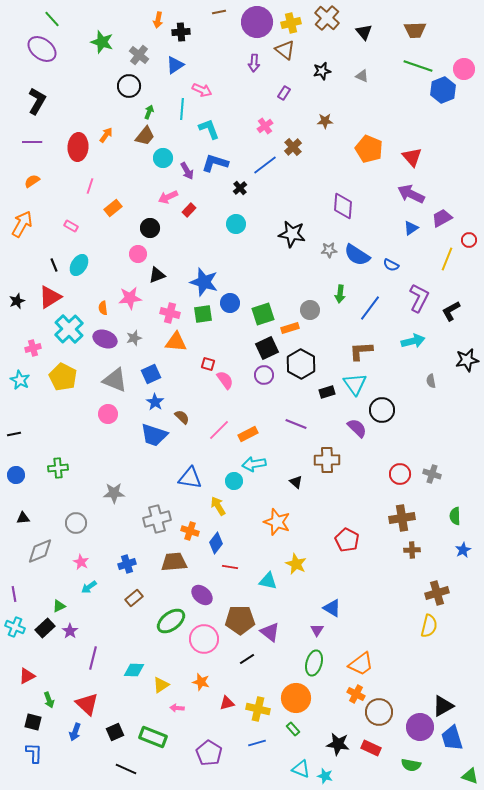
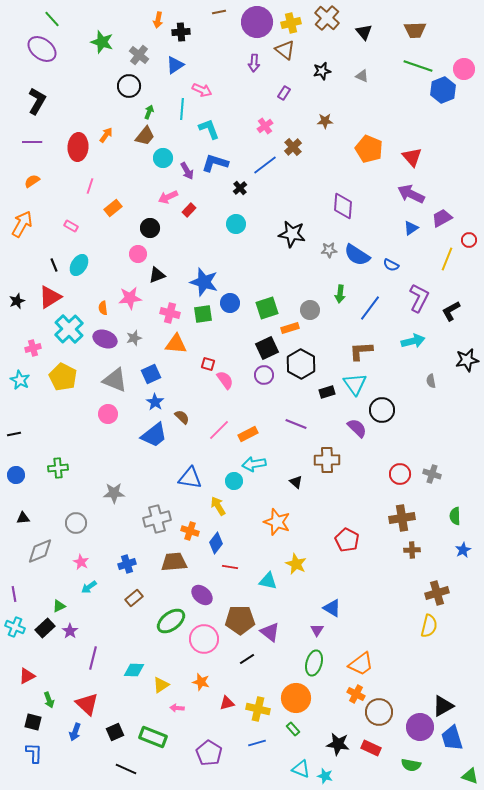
green square at (263, 314): moved 4 px right, 6 px up
orange triangle at (176, 342): moved 2 px down
blue trapezoid at (154, 435): rotated 56 degrees counterclockwise
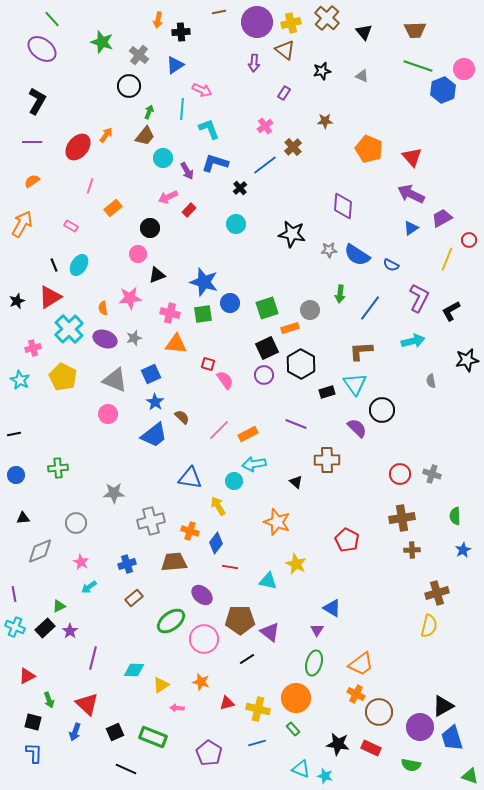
red ellipse at (78, 147): rotated 36 degrees clockwise
gray cross at (157, 519): moved 6 px left, 2 px down
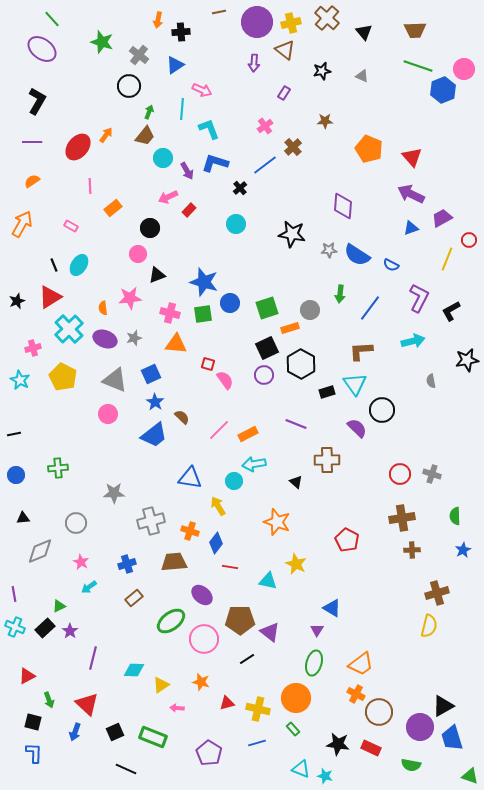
pink line at (90, 186): rotated 21 degrees counterclockwise
blue triangle at (411, 228): rotated 14 degrees clockwise
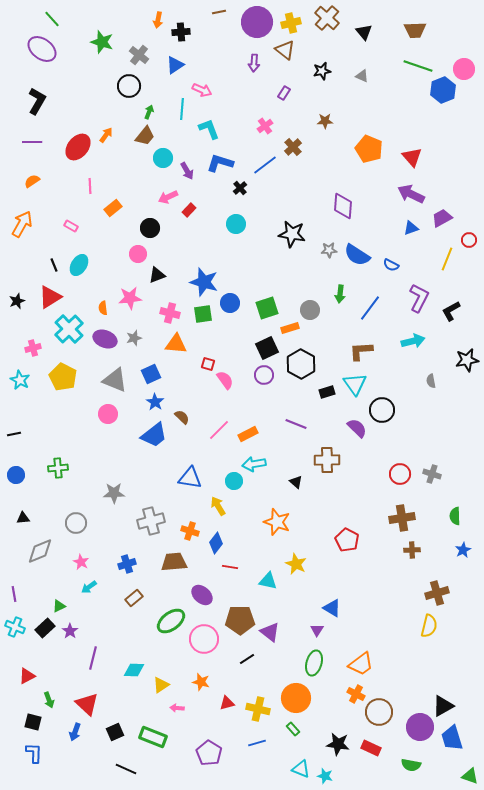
blue L-shape at (215, 163): moved 5 px right
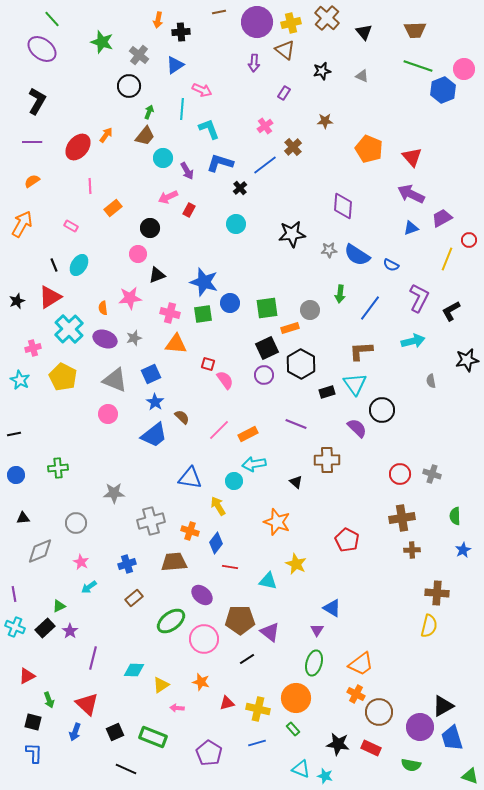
red rectangle at (189, 210): rotated 16 degrees counterclockwise
black star at (292, 234): rotated 16 degrees counterclockwise
green square at (267, 308): rotated 10 degrees clockwise
brown cross at (437, 593): rotated 20 degrees clockwise
